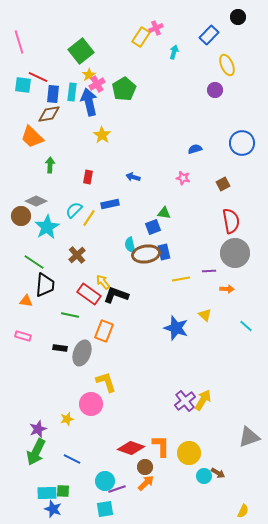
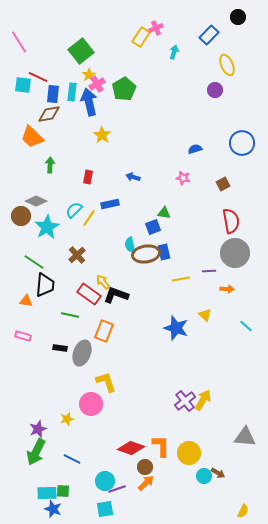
pink line at (19, 42): rotated 15 degrees counterclockwise
gray triangle at (249, 437): moved 4 px left; rotated 25 degrees clockwise
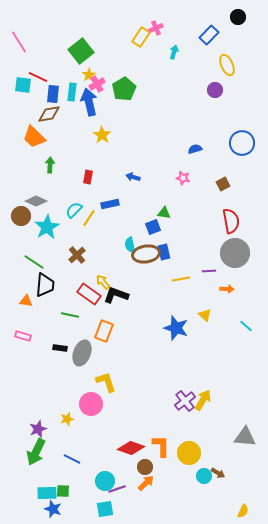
orange trapezoid at (32, 137): moved 2 px right
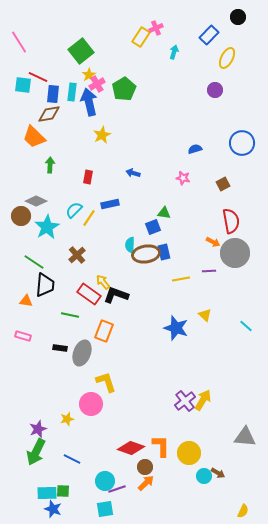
yellow ellipse at (227, 65): moved 7 px up; rotated 50 degrees clockwise
yellow star at (102, 135): rotated 12 degrees clockwise
blue arrow at (133, 177): moved 4 px up
cyan semicircle at (130, 245): rotated 14 degrees clockwise
orange arrow at (227, 289): moved 14 px left, 47 px up; rotated 24 degrees clockwise
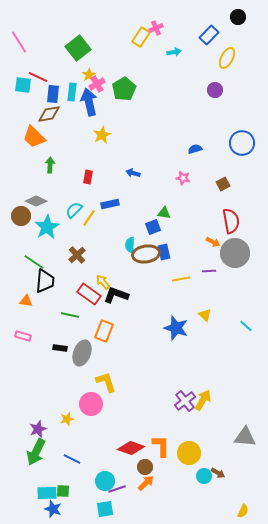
green square at (81, 51): moved 3 px left, 3 px up
cyan arrow at (174, 52): rotated 64 degrees clockwise
black trapezoid at (45, 285): moved 4 px up
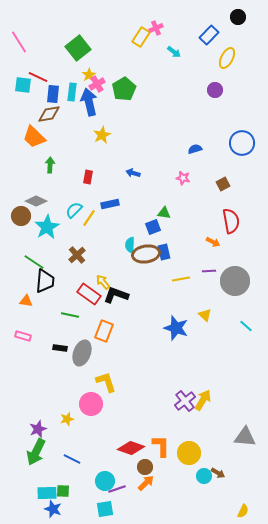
cyan arrow at (174, 52): rotated 48 degrees clockwise
gray circle at (235, 253): moved 28 px down
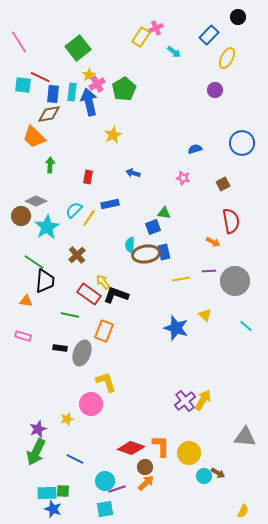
red line at (38, 77): moved 2 px right
yellow star at (102, 135): moved 11 px right
blue line at (72, 459): moved 3 px right
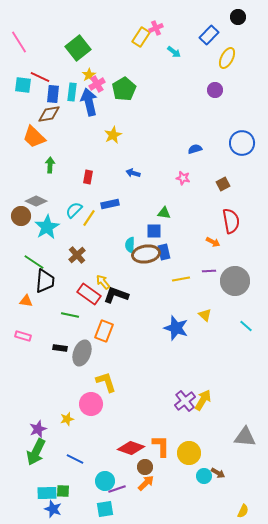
blue square at (153, 227): moved 1 px right, 4 px down; rotated 21 degrees clockwise
